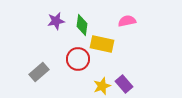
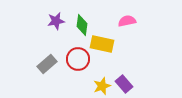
gray rectangle: moved 8 px right, 8 px up
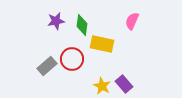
pink semicircle: moved 5 px right; rotated 54 degrees counterclockwise
red circle: moved 6 px left
gray rectangle: moved 2 px down
yellow star: rotated 24 degrees counterclockwise
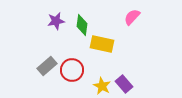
pink semicircle: moved 4 px up; rotated 18 degrees clockwise
red circle: moved 11 px down
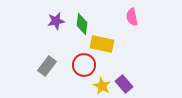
pink semicircle: rotated 54 degrees counterclockwise
green diamond: moved 1 px up
gray rectangle: rotated 12 degrees counterclockwise
red circle: moved 12 px right, 5 px up
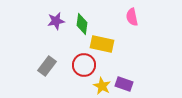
purple rectangle: rotated 30 degrees counterclockwise
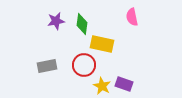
gray rectangle: rotated 42 degrees clockwise
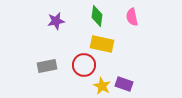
green diamond: moved 15 px right, 8 px up
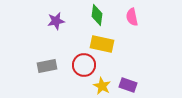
green diamond: moved 1 px up
purple rectangle: moved 4 px right, 1 px down
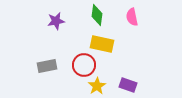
yellow star: moved 5 px left; rotated 12 degrees clockwise
